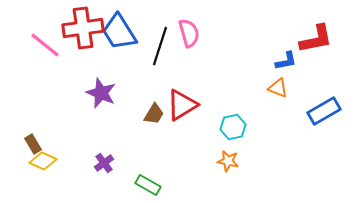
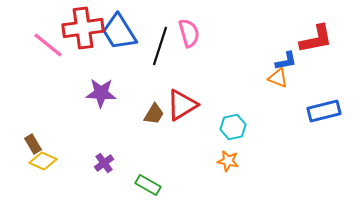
pink line: moved 3 px right
orange triangle: moved 10 px up
purple star: rotated 20 degrees counterclockwise
blue rectangle: rotated 16 degrees clockwise
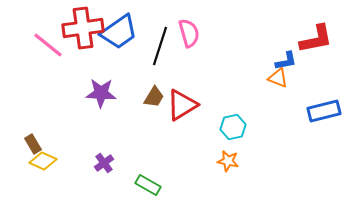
blue trapezoid: rotated 93 degrees counterclockwise
brown trapezoid: moved 17 px up
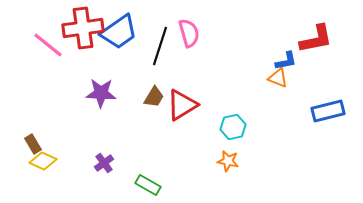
blue rectangle: moved 4 px right
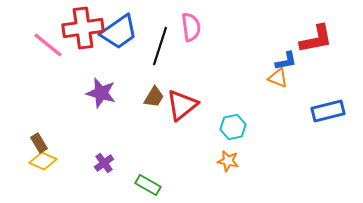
pink semicircle: moved 2 px right, 6 px up; rotated 8 degrees clockwise
purple star: rotated 12 degrees clockwise
red triangle: rotated 8 degrees counterclockwise
brown rectangle: moved 6 px right, 1 px up
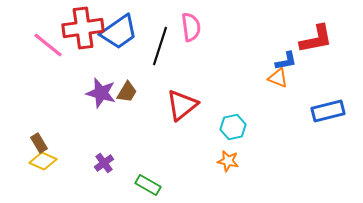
brown trapezoid: moved 27 px left, 5 px up
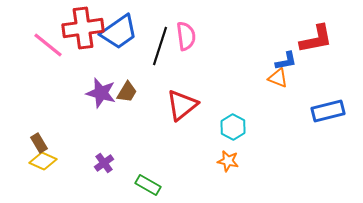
pink semicircle: moved 5 px left, 9 px down
cyan hexagon: rotated 20 degrees counterclockwise
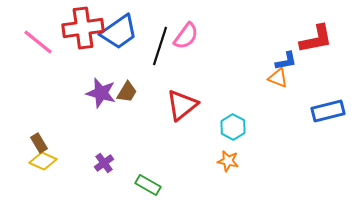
pink semicircle: rotated 44 degrees clockwise
pink line: moved 10 px left, 3 px up
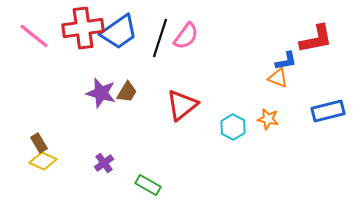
pink line: moved 4 px left, 6 px up
black line: moved 8 px up
orange star: moved 40 px right, 42 px up
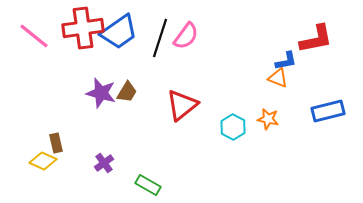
brown rectangle: moved 17 px right; rotated 18 degrees clockwise
